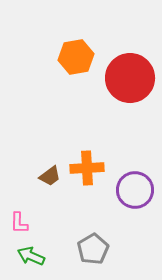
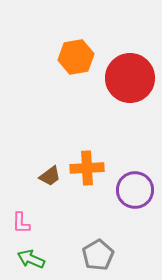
pink L-shape: moved 2 px right
gray pentagon: moved 5 px right, 6 px down
green arrow: moved 3 px down
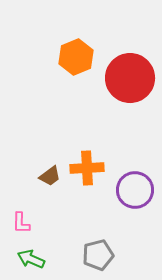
orange hexagon: rotated 12 degrees counterclockwise
gray pentagon: rotated 16 degrees clockwise
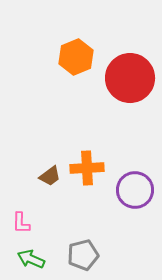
gray pentagon: moved 15 px left
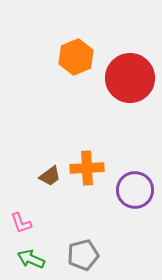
pink L-shape: rotated 20 degrees counterclockwise
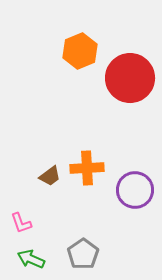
orange hexagon: moved 4 px right, 6 px up
gray pentagon: moved 1 px up; rotated 20 degrees counterclockwise
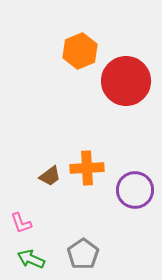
red circle: moved 4 px left, 3 px down
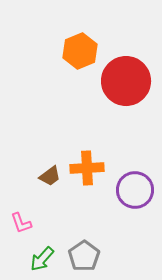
gray pentagon: moved 1 px right, 2 px down
green arrow: moved 11 px right; rotated 72 degrees counterclockwise
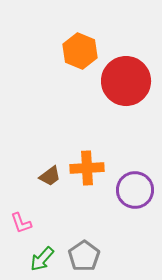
orange hexagon: rotated 16 degrees counterclockwise
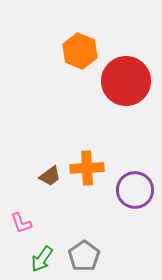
green arrow: rotated 8 degrees counterclockwise
